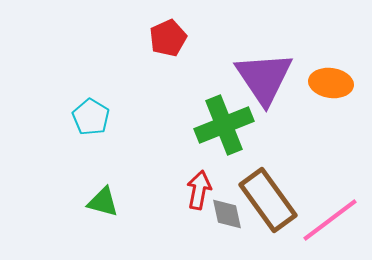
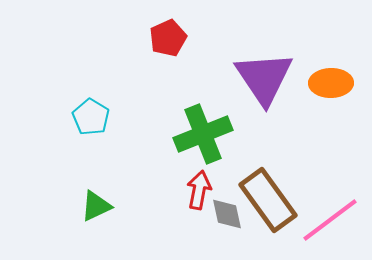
orange ellipse: rotated 9 degrees counterclockwise
green cross: moved 21 px left, 9 px down
green triangle: moved 7 px left, 4 px down; rotated 40 degrees counterclockwise
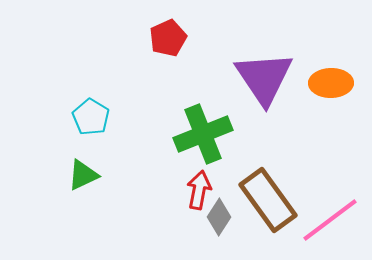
green triangle: moved 13 px left, 31 px up
gray diamond: moved 8 px left, 3 px down; rotated 45 degrees clockwise
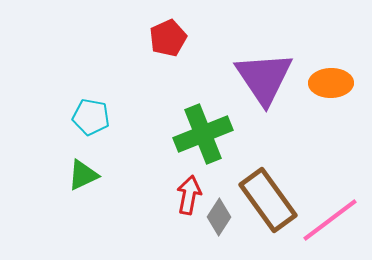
cyan pentagon: rotated 21 degrees counterclockwise
red arrow: moved 10 px left, 5 px down
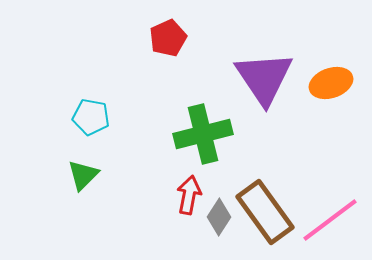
orange ellipse: rotated 18 degrees counterclockwise
green cross: rotated 8 degrees clockwise
green triangle: rotated 20 degrees counterclockwise
brown rectangle: moved 3 px left, 12 px down
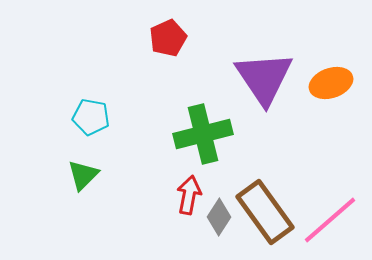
pink line: rotated 4 degrees counterclockwise
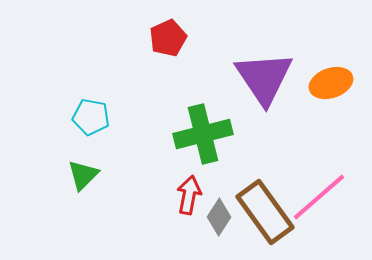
pink line: moved 11 px left, 23 px up
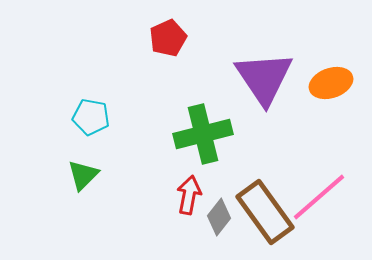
gray diamond: rotated 6 degrees clockwise
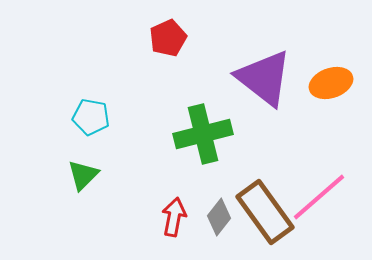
purple triangle: rotated 18 degrees counterclockwise
red arrow: moved 15 px left, 22 px down
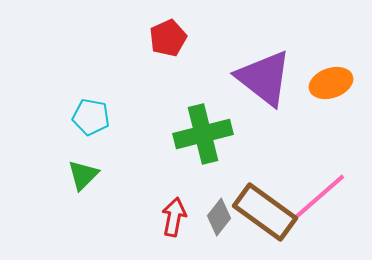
brown rectangle: rotated 18 degrees counterclockwise
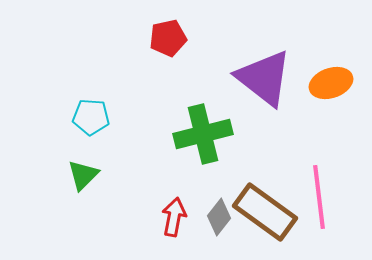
red pentagon: rotated 12 degrees clockwise
cyan pentagon: rotated 6 degrees counterclockwise
pink line: rotated 56 degrees counterclockwise
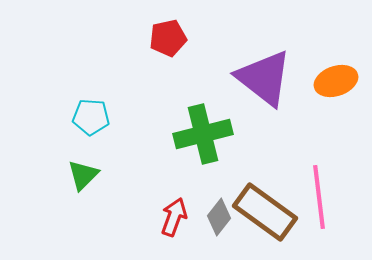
orange ellipse: moved 5 px right, 2 px up
red arrow: rotated 9 degrees clockwise
